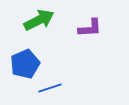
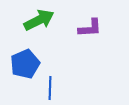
blue line: rotated 70 degrees counterclockwise
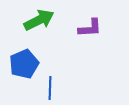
blue pentagon: moved 1 px left
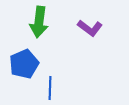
green arrow: moved 2 px down; rotated 124 degrees clockwise
purple L-shape: rotated 40 degrees clockwise
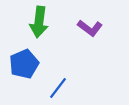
blue line: moved 8 px right; rotated 35 degrees clockwise
